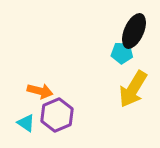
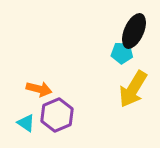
orange arrow: moved 1 px left, 2 px up
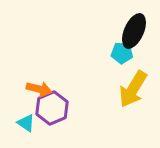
purple hexagon: moved 5 px left, 7 px up
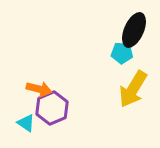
black ellipse: moved 1 px up
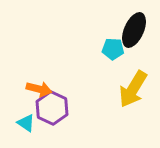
cyan pentagon: moved 9 px left, 4 px up
purple hexagon: rotated 12 degrees counterclockwise
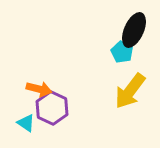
cyan pentagon: moved 9 px right, 3 px down; rotated 25 degrees clockwise
yellow arrow: moved 3 px left, 2 px down; rotated 6 degrees clockwise
